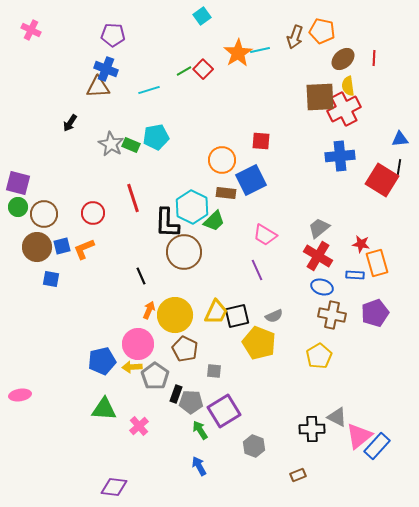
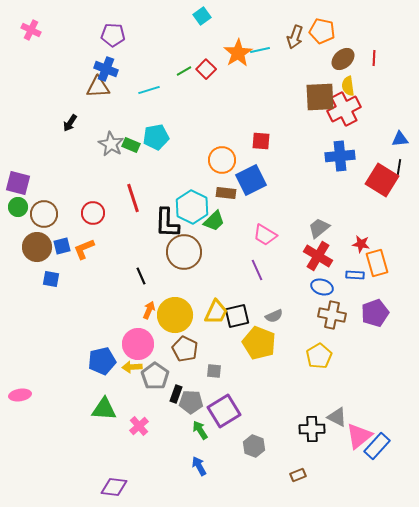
red square at (203, 69): moved 3 px right
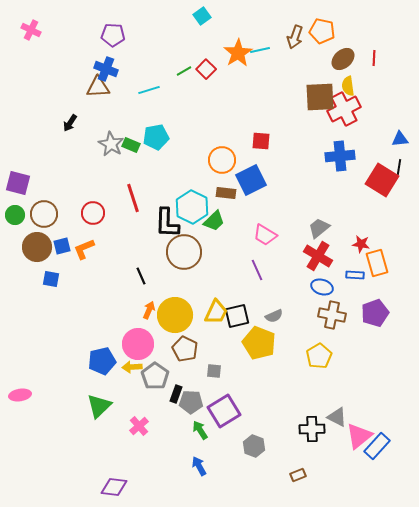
green circle at (18, 207): moved 3 px left, 8 px down
green triangle at (104, 409): moved 5 px left, 3 px up; rotated 48 degrees counterclockwise
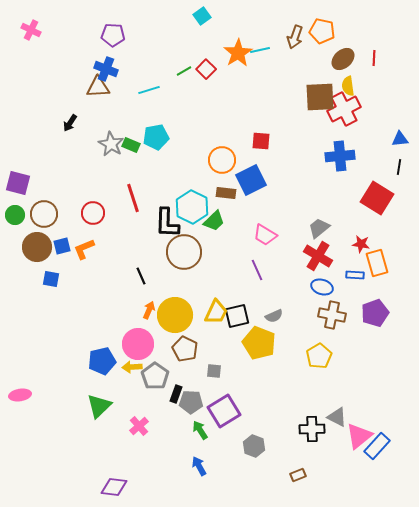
red square at (382, 180): moved 5 px left, 18 px down
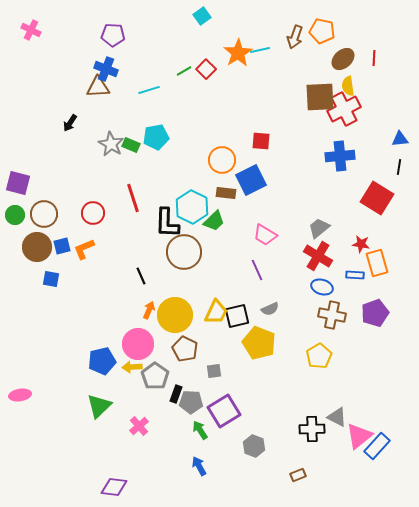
gray semicircle at (274, 316): moved 4 px left, 7 px up
gray square at (214, 371): rotated 14 degrees counterclockwise
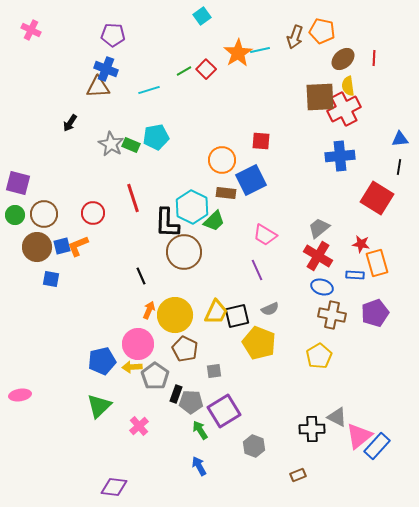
orange L-shape at (84, 249): moved 6 px left, 3 px up
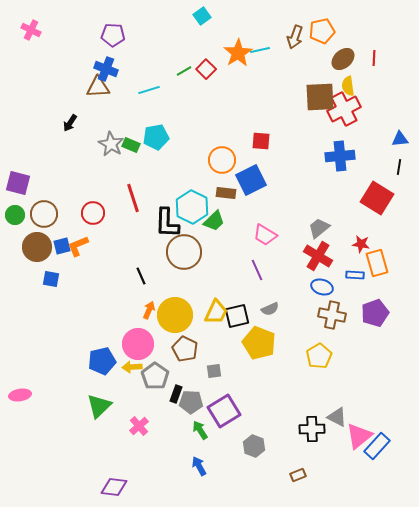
orange pentagon at (322, 31): rotated 25 degrees counterclockwise
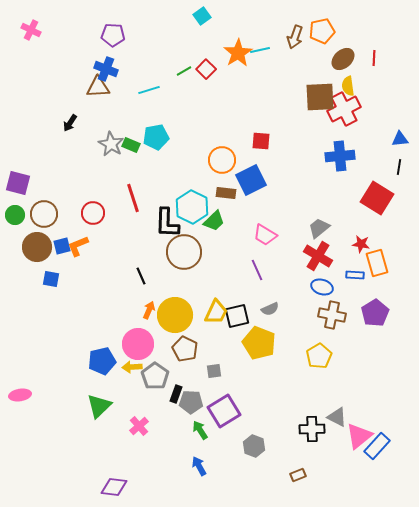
purple pentagon at (375, 313): rotated 12 degrees counterclockwise
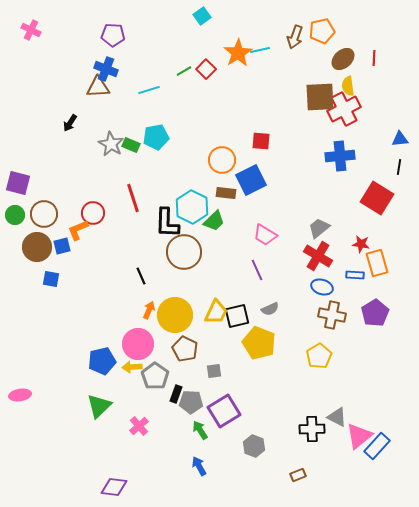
orange L-shape at (78, 246): moved 16 px up
